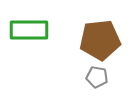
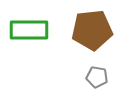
brown pentagon: moved 8 px left, 10 px up
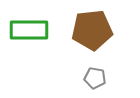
gray pentagon: moved 2 px left, 1 px down
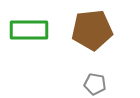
gray pentagon: moved 6 px down
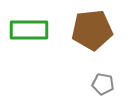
gray pentagon: moved 8 px right
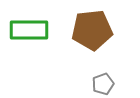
gray pentagon: rotated 30 degrees counterclockwise
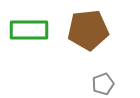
brown pentagon: moved 4 px left
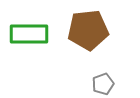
green rectangle: moved 4 px down
